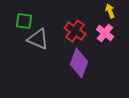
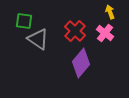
yellow arrow: moved 1 px down
red cross: rotated 10 degrees clockwise
gray triangle: rotated 10 degrees clockwise
purple diamond: moved 2 px right; rotated 20 degrees clockwise
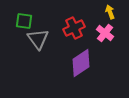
red cross: moved 1 px left, 3 px up; rotated 20 degrees clockwise
gray triangle: rotated 20 degrees clockwise
purple diamond: rotated 16 degrees clockwise
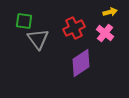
yellow arrow: rotated 96 degrees clockwise
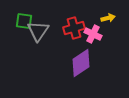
yellow arrow: moved 2 px left, 6 px down
red cross: rotated 10 degrees clockwise
pink cross: moved 12 px left, 1 px down; rotated 12 degrees counterclockwise
gray triangle: moved 8 px up; rotated 10 degrees clockwise
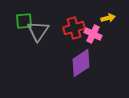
green square: rotated 12 degrees counterclockwise
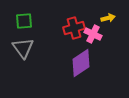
gray triangle: moved 15 px left, 17 px down; rotated 10 degrees counterclockwise
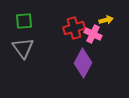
yellow arrow: moved 2 px left, 2 px down
purple diamond: moved 2 px right; rotated 28 degrees counterclockwise
